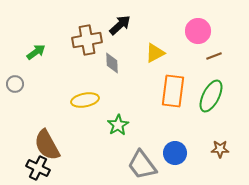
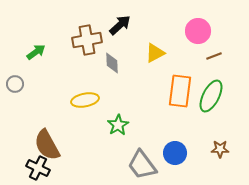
orange rectangle: moved 7 px right
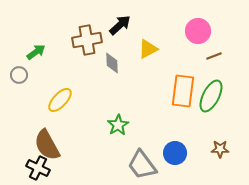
yellow triangle: moved 7 px left, 4 px up
gray circle: moved 4 px right, 9 px up
orange rectangle: moved 3 px right
yellow ellipse: moved 25 px left; rotated 36 degrees counterclockwise
